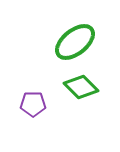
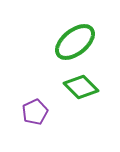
purple pentagon: moved 2 px right, 8 px down; rotated 25 degrees counterclockwise
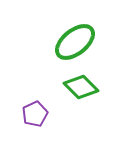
purple pentagon: moved 2 px down
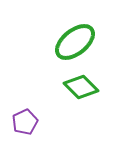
purple pentagon: moved 10 px left, 8 px down
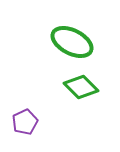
green ellipse: moved 3 px left; rotated 66 degrees clockwise
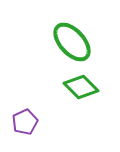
green ellipse: rotated 21 degrees clockwise
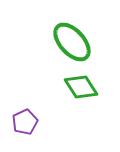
green diamond: rotated 12 degrees clockwise
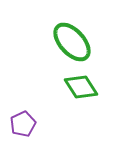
purple pentagon: moved 2 px left, 2 px down
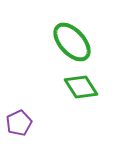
purple pentagon: moved 4 px left, 1 px up
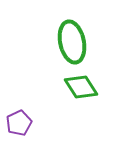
green ellipse: rotated 30 degrees clockwise
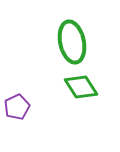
purple pentagon: moved 2 px left, 16 px up
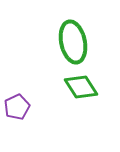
green ellipse: moved 1 px right
